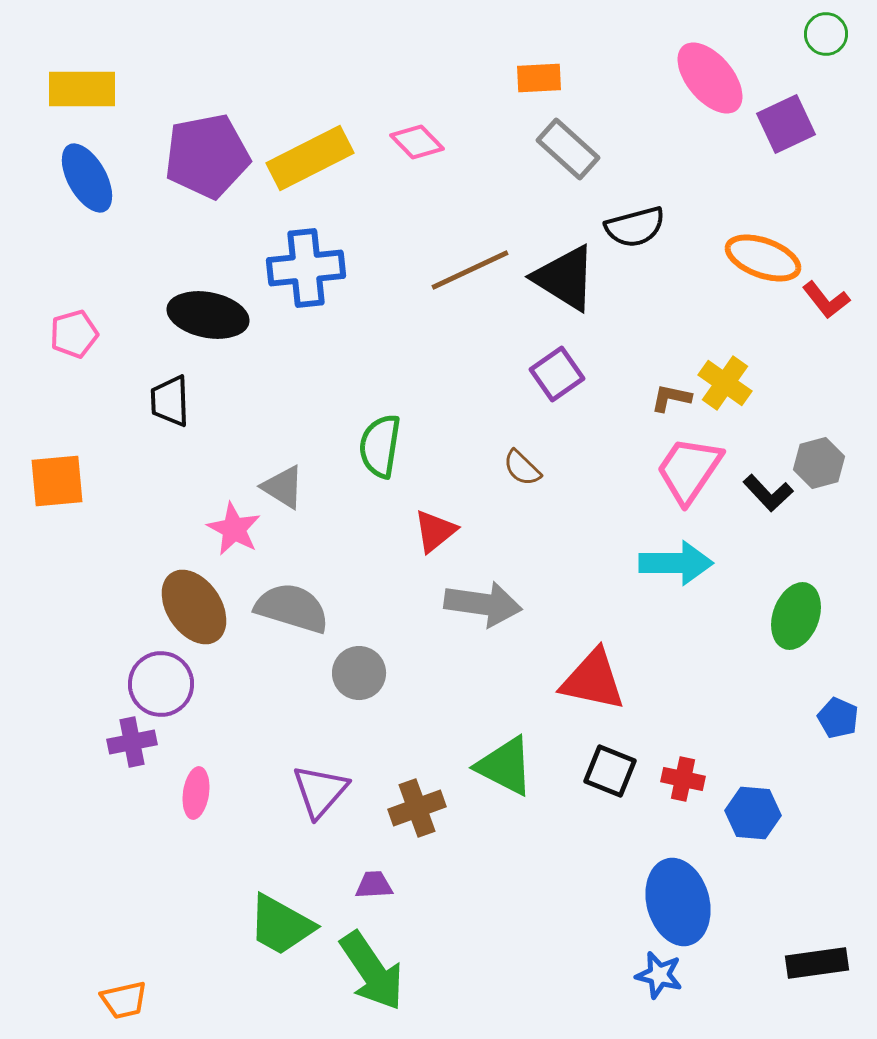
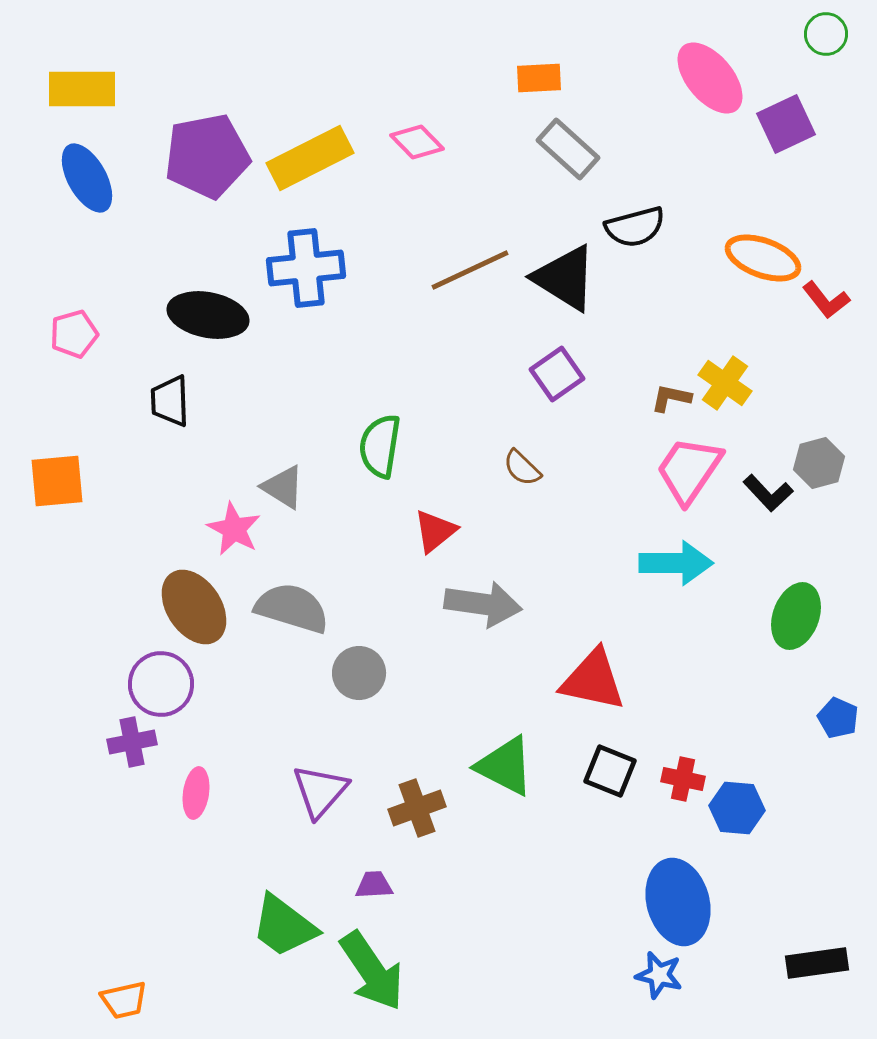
blue hexagon at (753, 813): moved 16 px left, 5 px up
green trapezoid at (281, 925): moved 3 px right, 1 px down; rotated 8 degrees clockwise
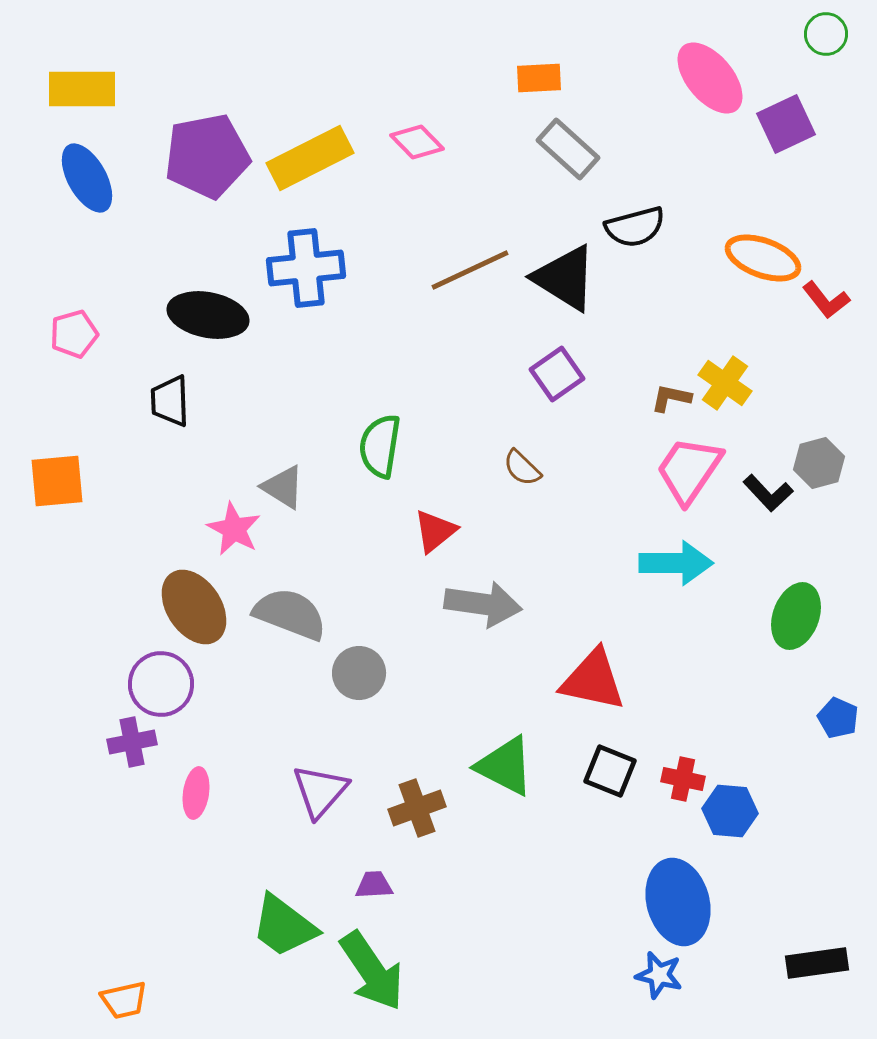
gray semicircle at (292, 608): moved 2 px left, 6 px down; rotated 4 degrees clockwise
blue hexagon at (737, 808): moved 7 px left, 3 px down
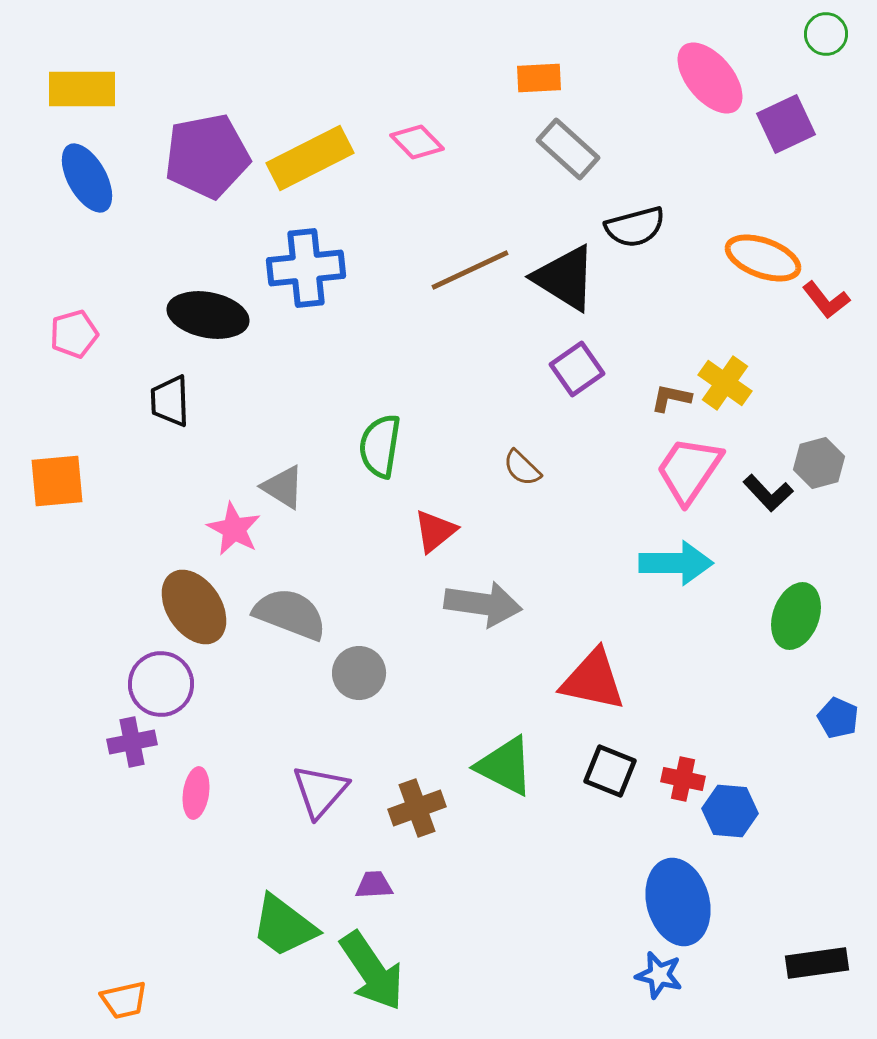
purple square at (557, 374): moved 20 px right, 5 px up
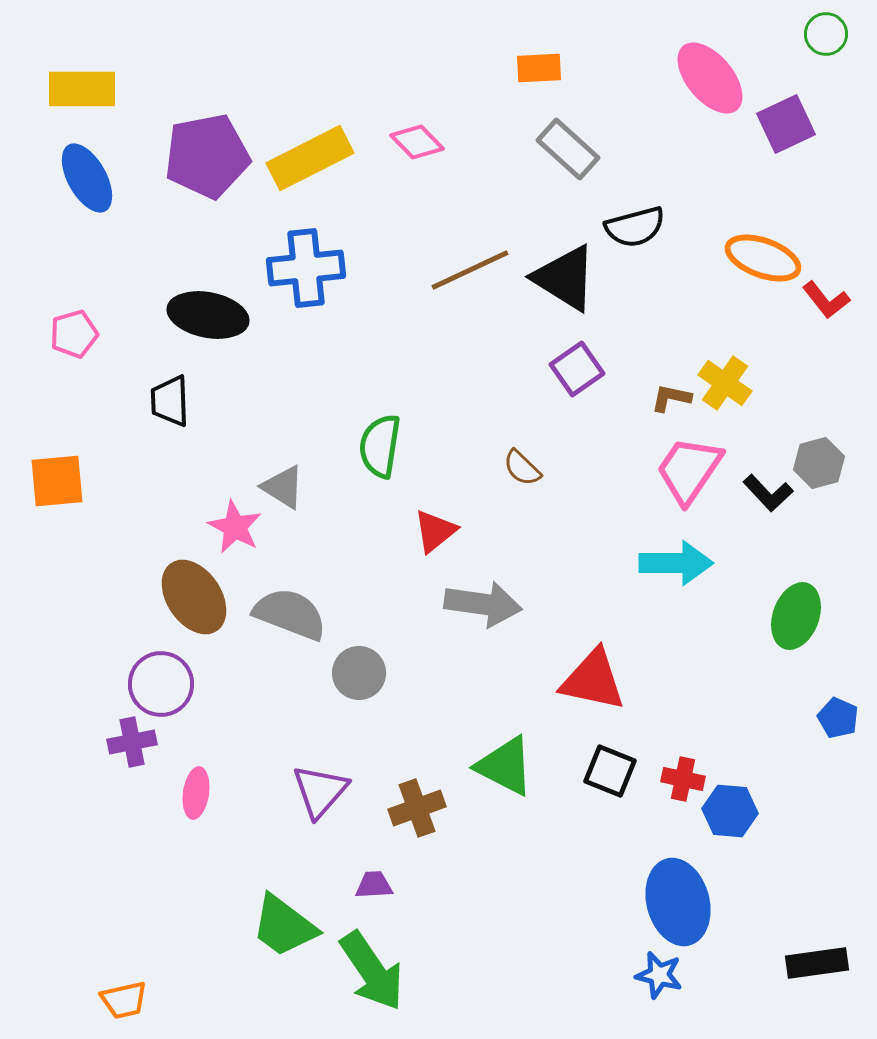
orange rectangle at (539, 78): moved 10 px up
pink star at (234, 529): moved 1 px right, 2 px up
brown ellipse at (194, 607): moved 10 px up
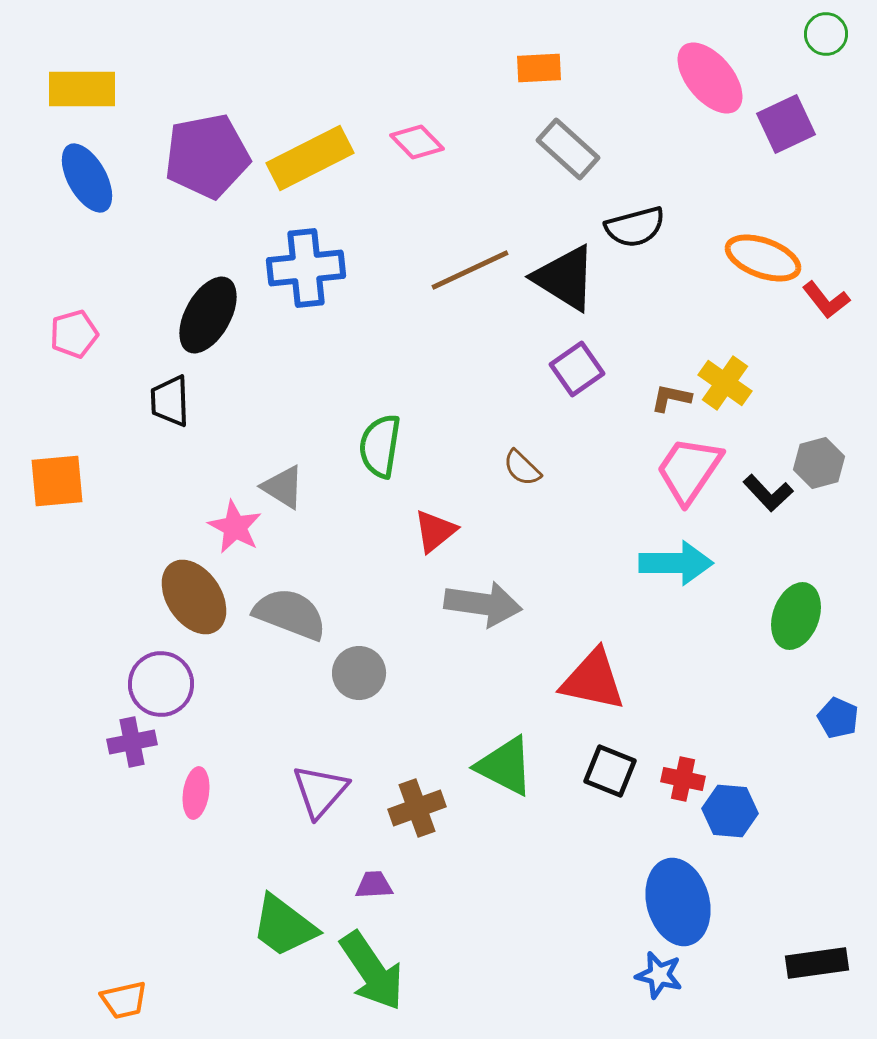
black ellipse at (208, 315): rotated 72 degrees counterclockwise
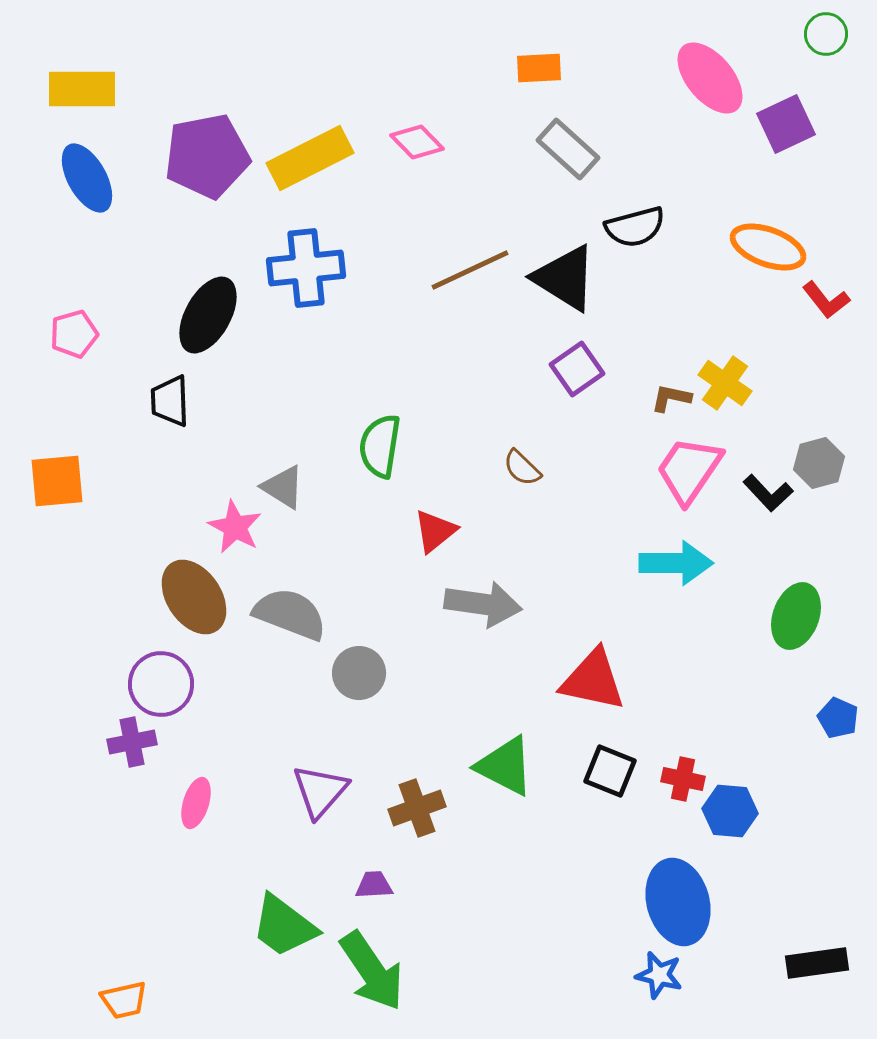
orange ellipse at (763, 258): moved 5 px right, 11 px up
pink ellipse at (196, 793): moved 10 px down; rotated 9 degrees clockwise
